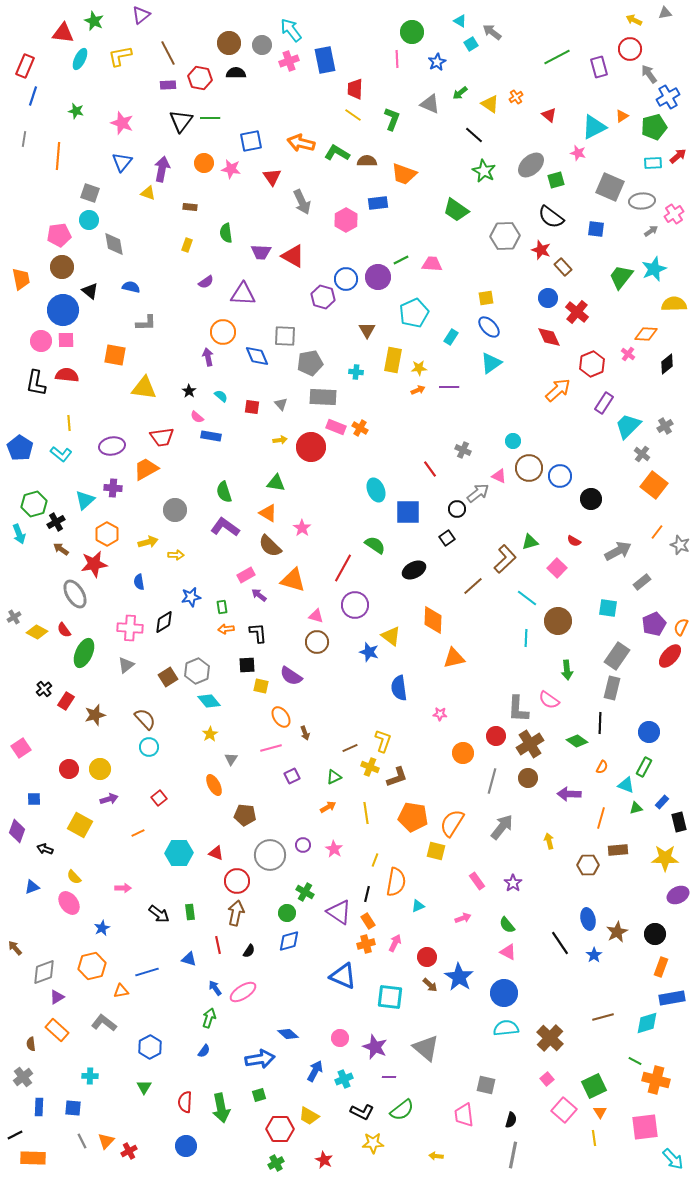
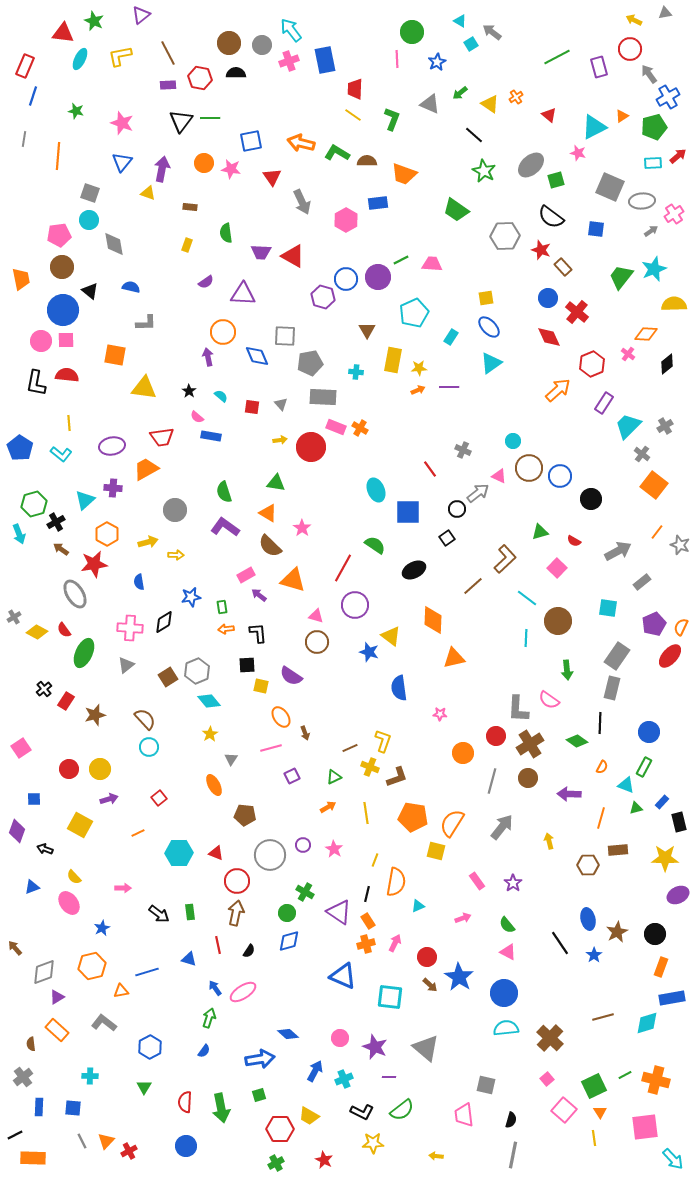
green triangle at (530, 542): moved 10 px right, 10 px up
green line at (635, 1061): moved 10 px left, 14 px down; rotated 56 degrees counterclockwise
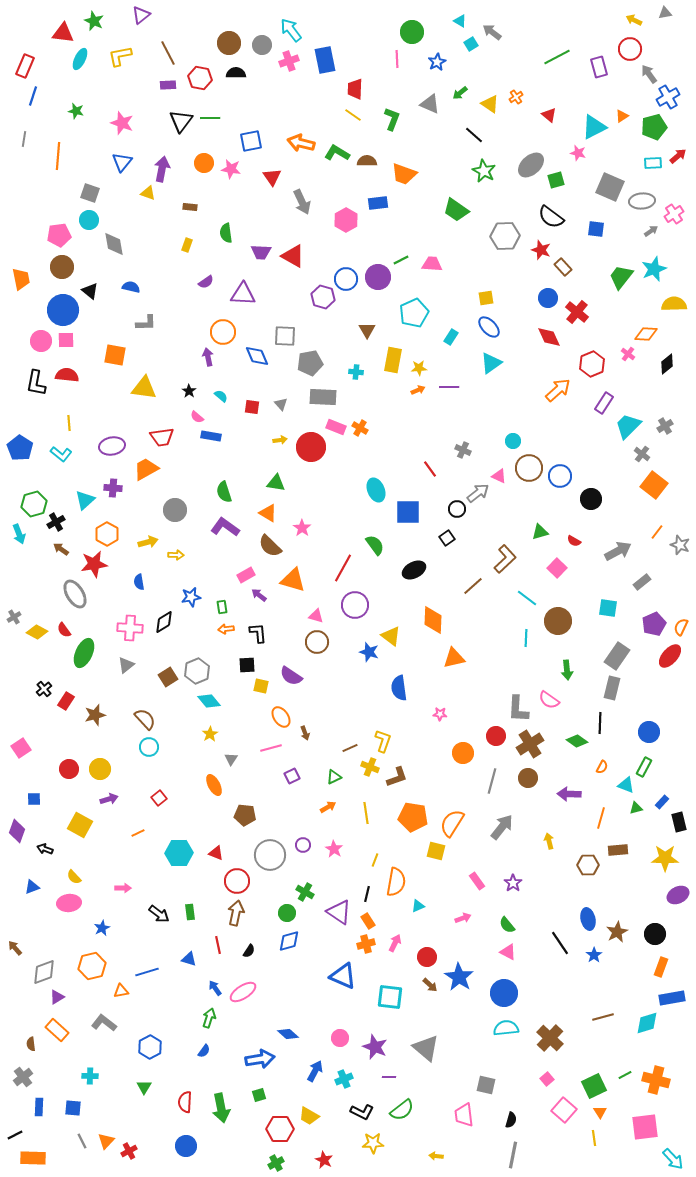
green semicircle at (375, 545): rotated 20 degrees clockwise
pink ellipse at (69, 903): rotated 60 degrees counterclockwise
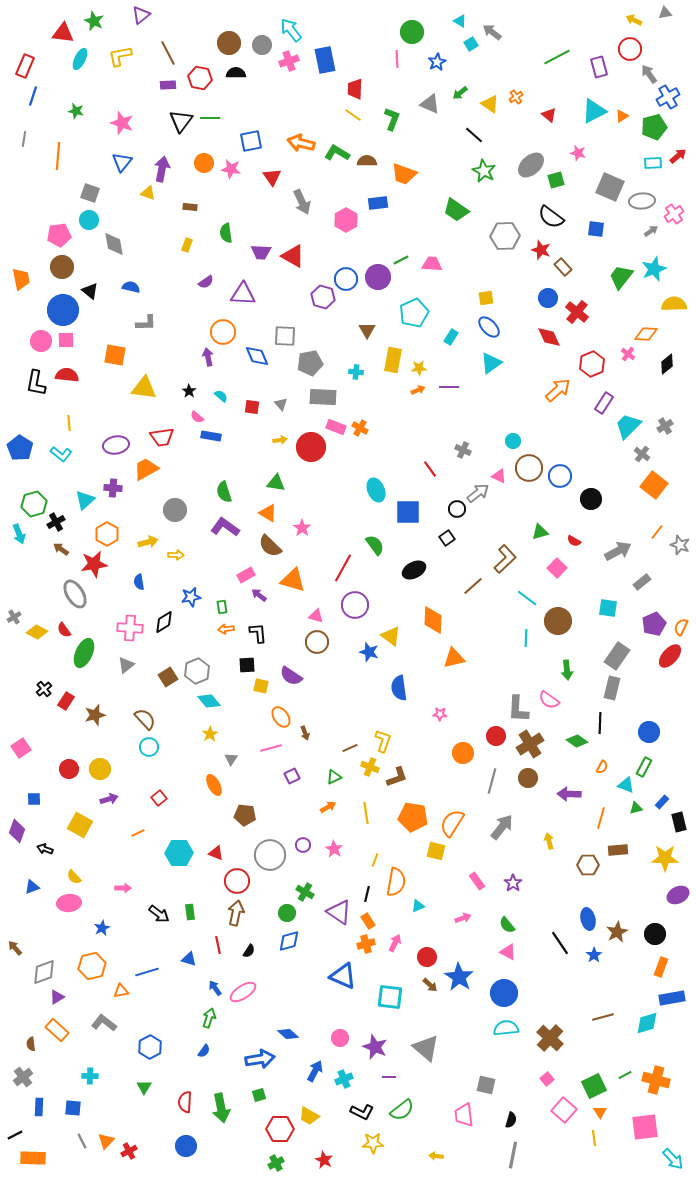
cyan triangle at (594, 127): moved 16 px up
purple ellipse at (112, 446): moved 4 px right, 1 px up
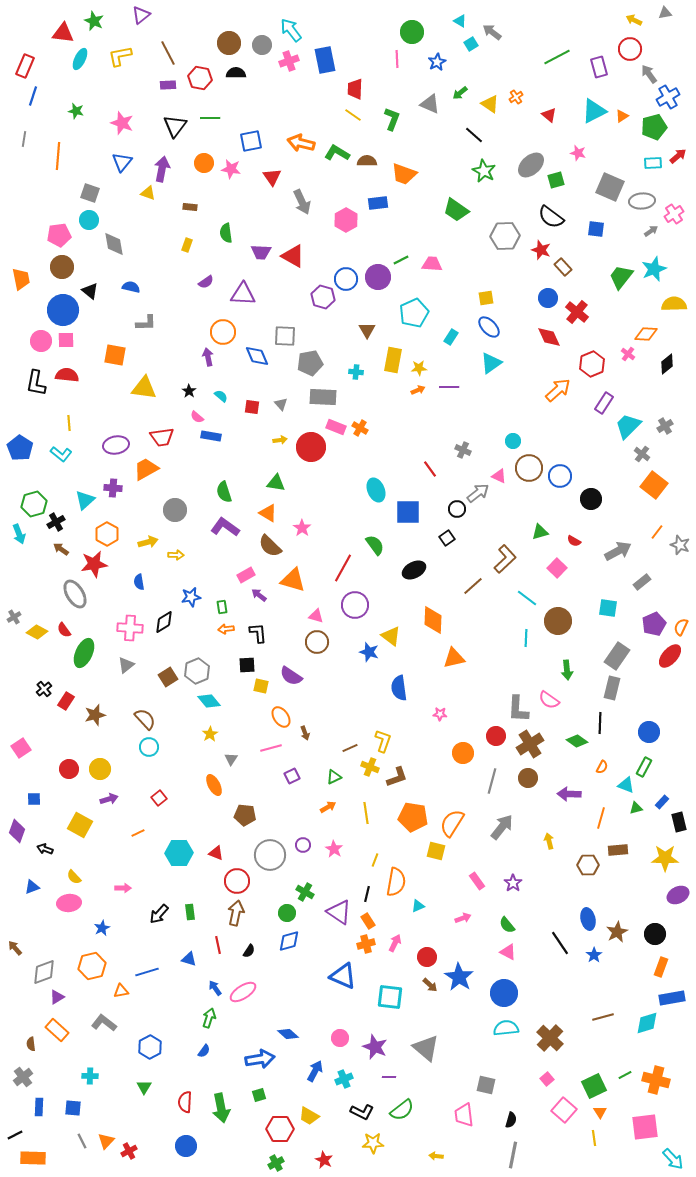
black triangle at (181, 121): moved 6 px left, 5 px down
black arrow at (159, 914): rotated 95 degrees clockwise
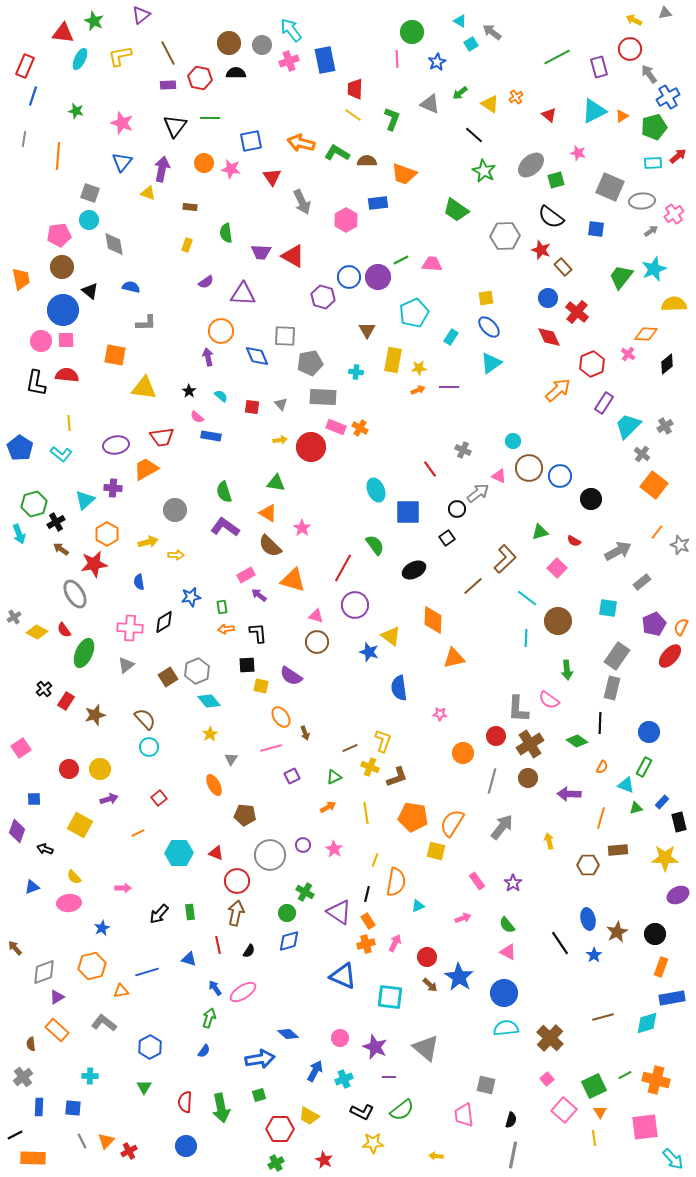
blue circle at (346, 279): moved 3 px right, 2 px up
orange circle at (223, 332): moved 2 px left, 1 px up
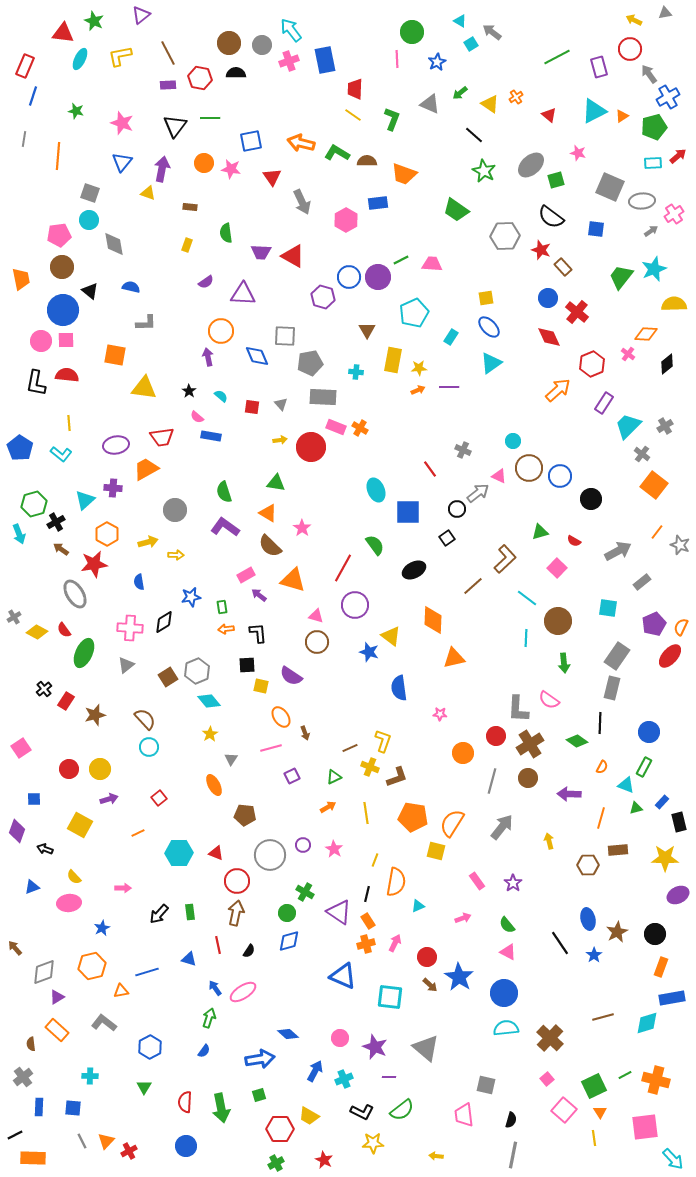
green arrow at (567, 670): moved 3 px left, 7 px up
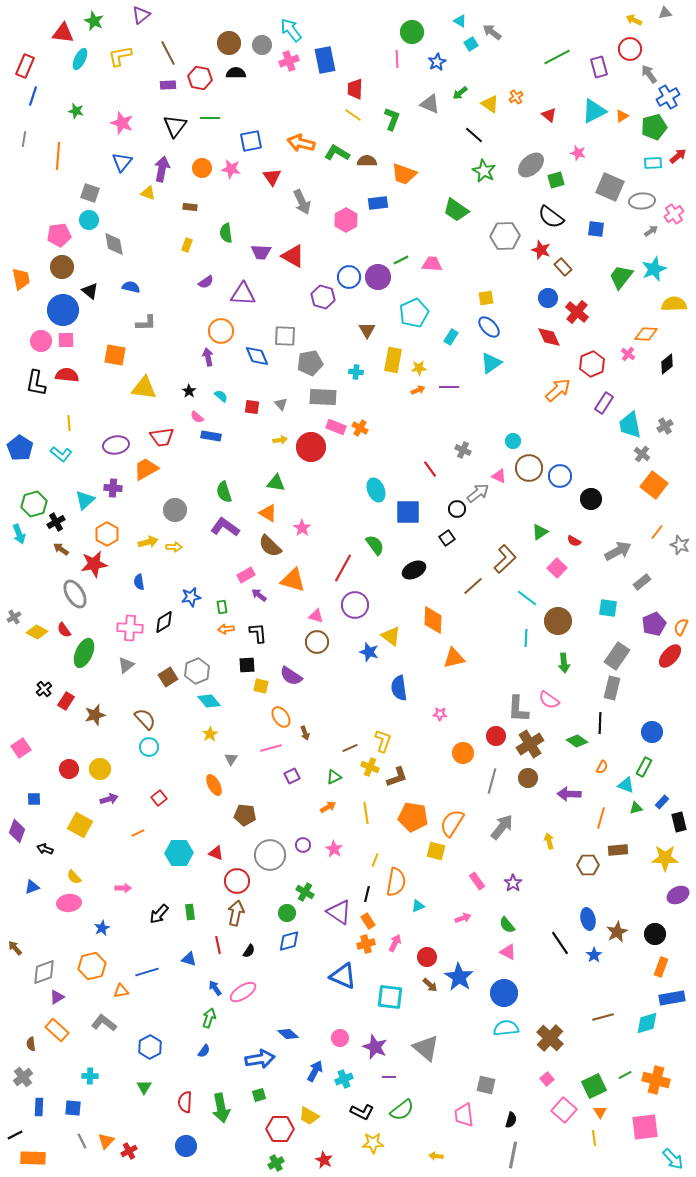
orange circle at (204, 163): moved 2 px left, 5 px down
cyan trapezoid at (628, 426): moved 2 px right, 1 px up; rotated 56 degrees counterclockwise
green triangle at (540, 532): rotated 18 degrees counterclockwise
yellow arrow at (176, 555): moved 2 px left, 8 px up
blue circle at (649, 732): moved 3 px right
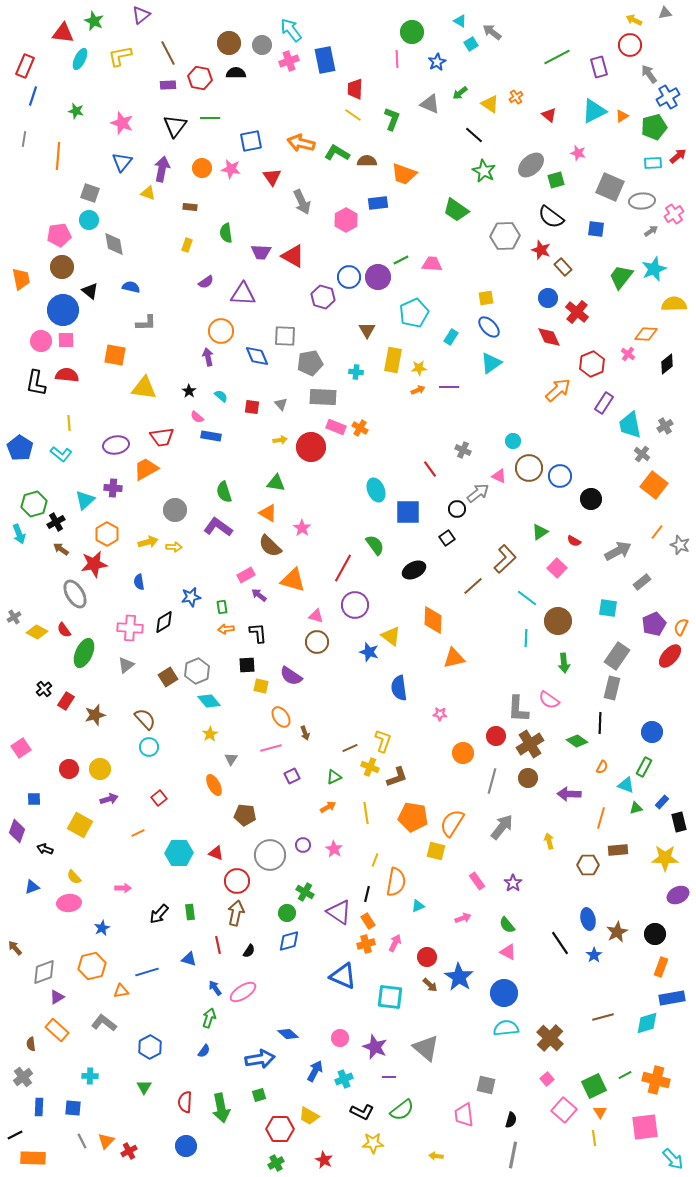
red circle at (630, 49): moved 4 px up
purple L-shape at (225, 527): moved 7 px left
